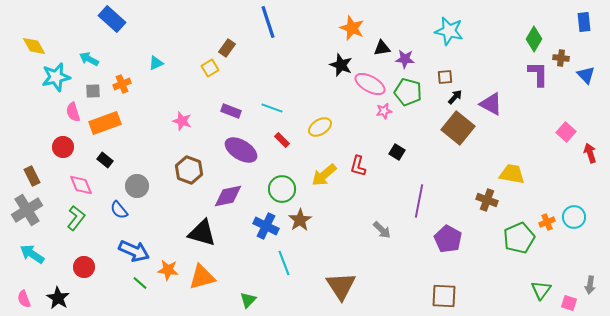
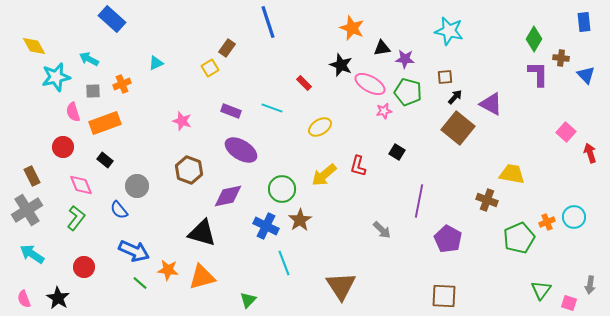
red rectangle at (282, 140): moved 22 px right, 57 px up
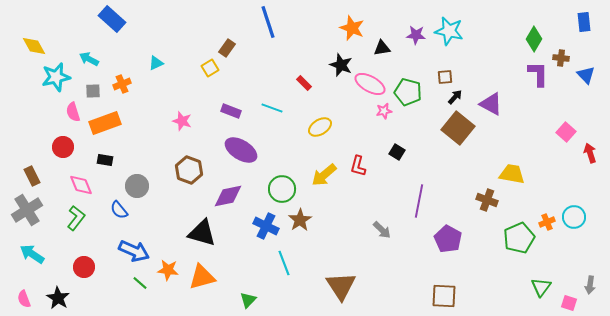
purple star at (405, 59): moved 11 px right, 24 px up
black rectangle at (105, 160): rotated 28 degrees counterclockwise
green triangle at (541, 290): moved 3 px up
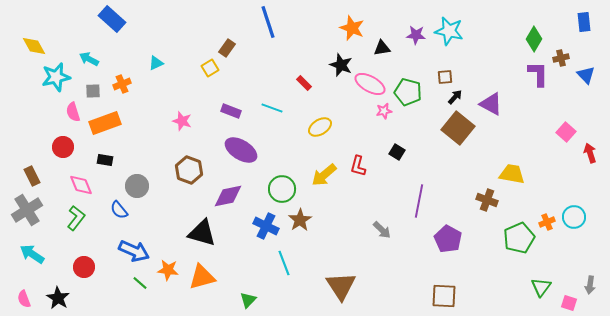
brown cross at (561, 58): rotated 21 degrees counterclockwise
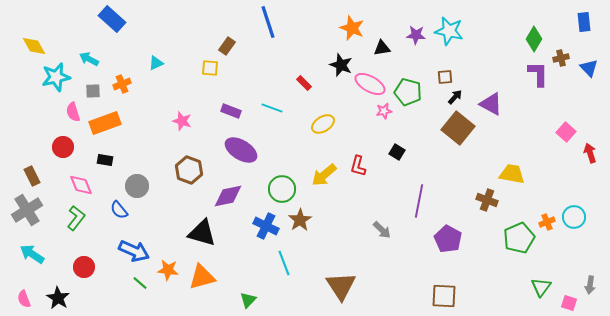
brown rectangle at (227, 48): moved 2 px up
yellow square at (210, 68): rotated 36 degrees clockwise
blue triangle at (586, 75): moved 3 px right, 7 px up
yellow ellipse at (320, 127): moved 3 px right, 3 px up
